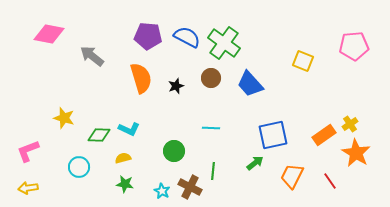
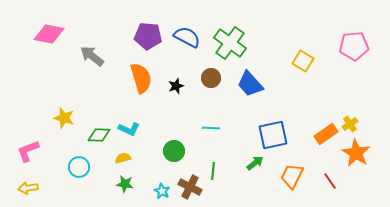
green cross: moved 6 px right
yellow square: rotated 10 degrees clockwise
orange rectangle: moved 2 px right, 1 px up
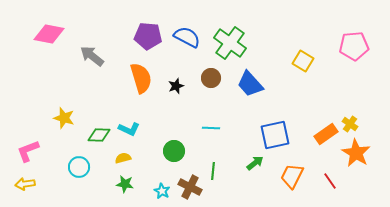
yellow cross: rotated 21 degrees counterclockwise
blue square: moved 2 px right
yellow arrow: moved 3 px left, 4 px up
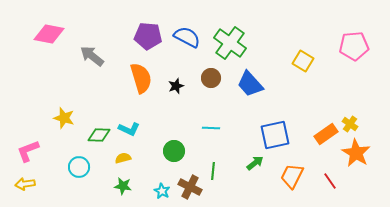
green star: moved 2 px left, 2 px down
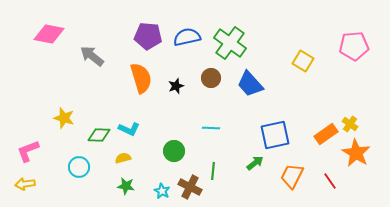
blue semicircle: rotated 40 degrees counterclockwise
green star: moved 3 px right
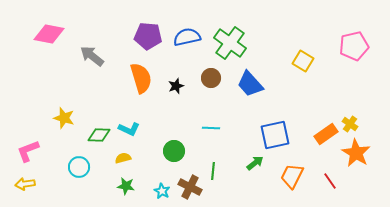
pink pentagon: rotated 8 degrees counterclockwise
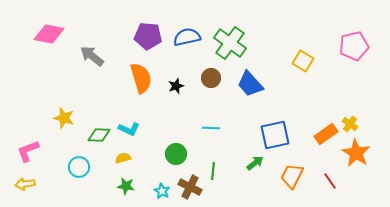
green circle: moved 2 px right, 3 px down
